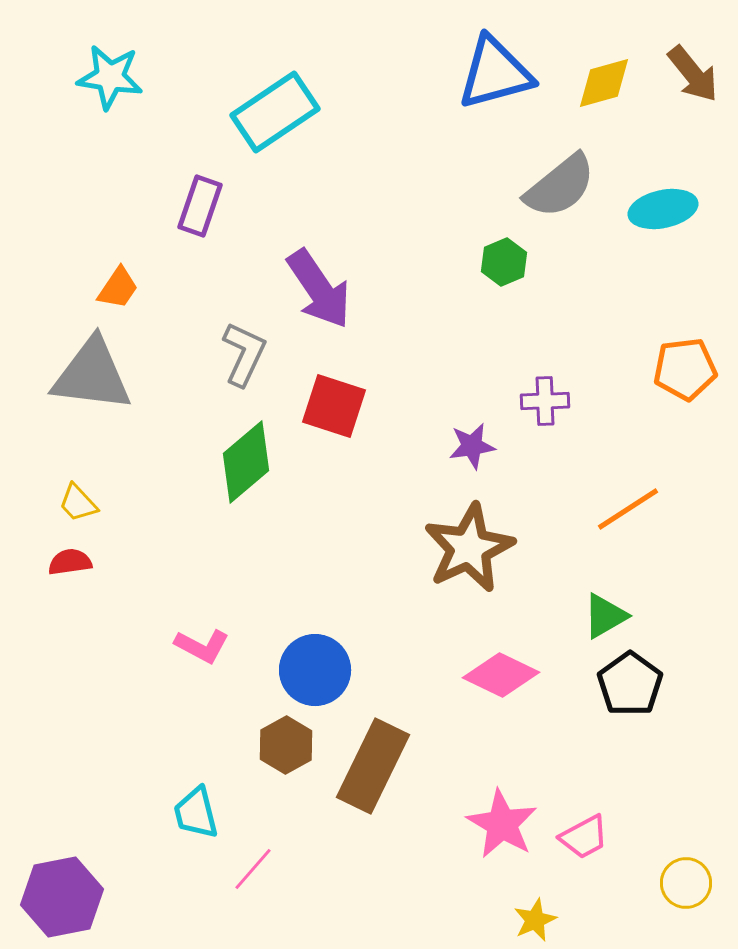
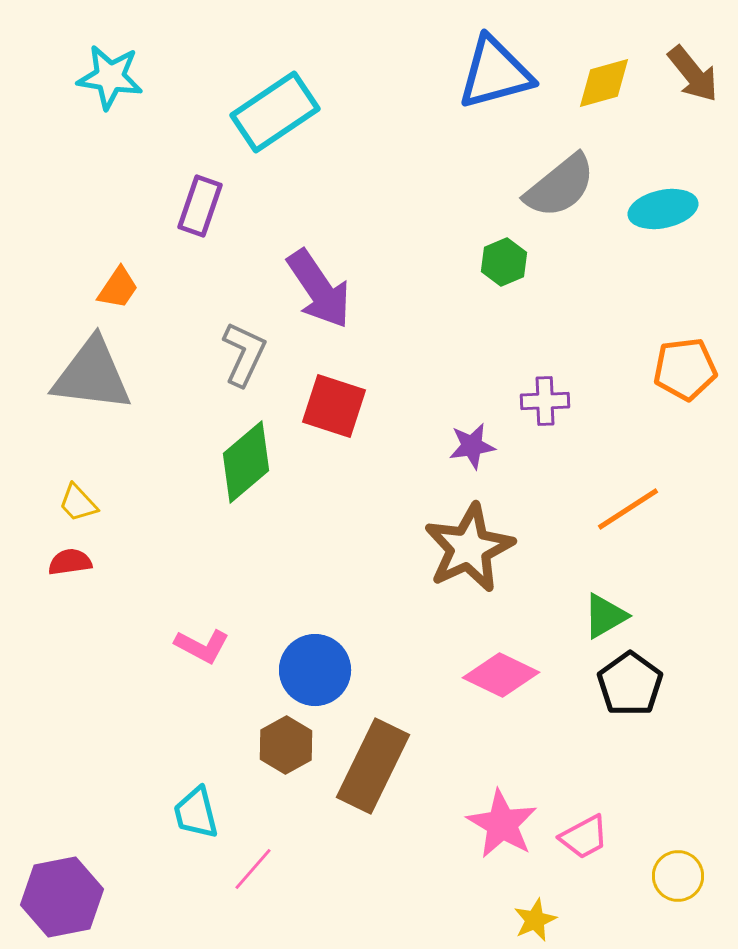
yellow circle: moved 8 px left, 7 px up
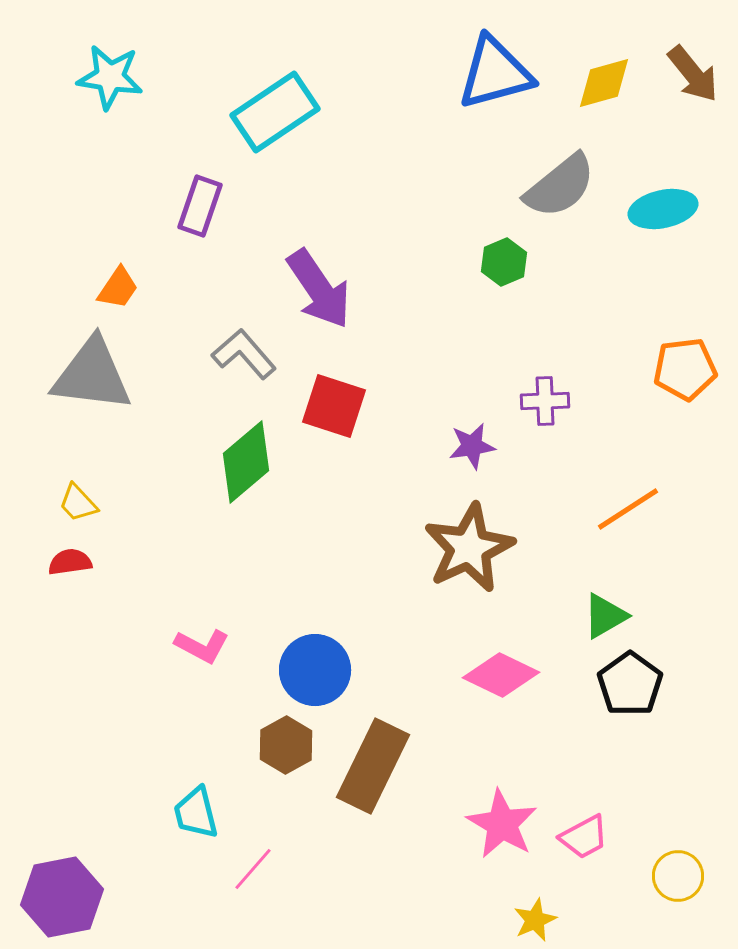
gray L-shape: rotated 66 degrees counterclockwise
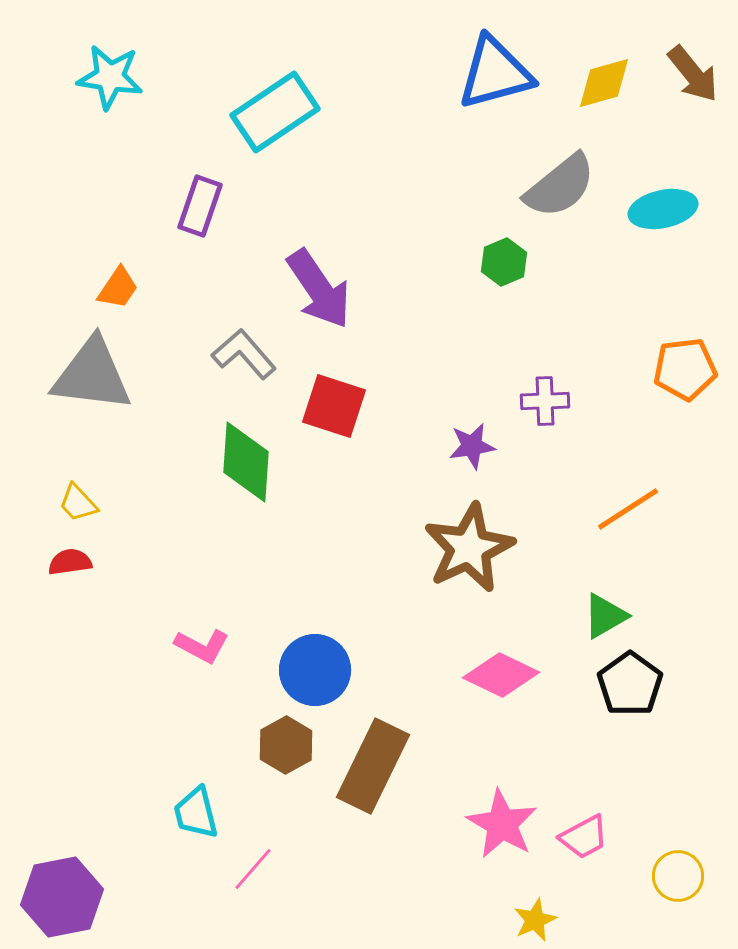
green diamond: rotated 46 degrees counterclockwise
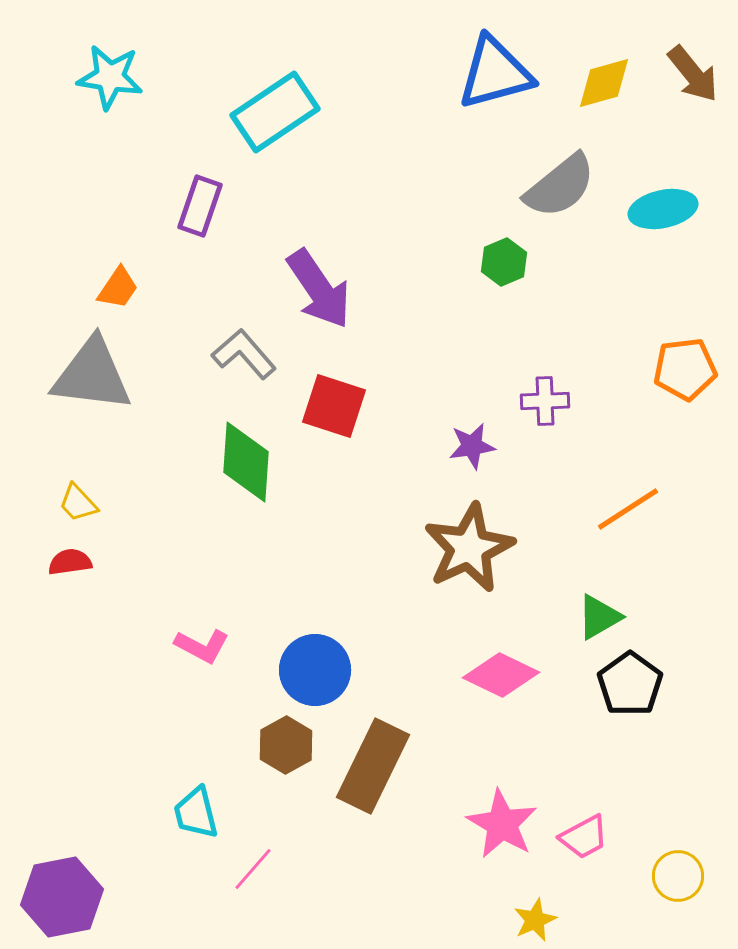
green triangle: moved 6 px left, 1 px down
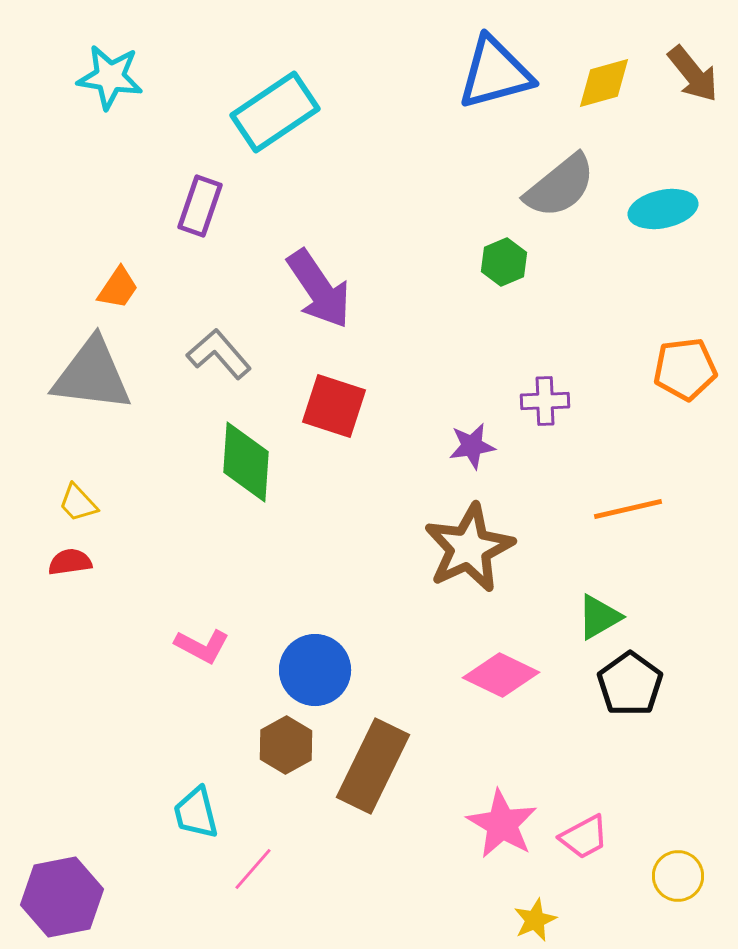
gray L-shape: moved 25 px left
orange line: rotated 20 degrees clockwise
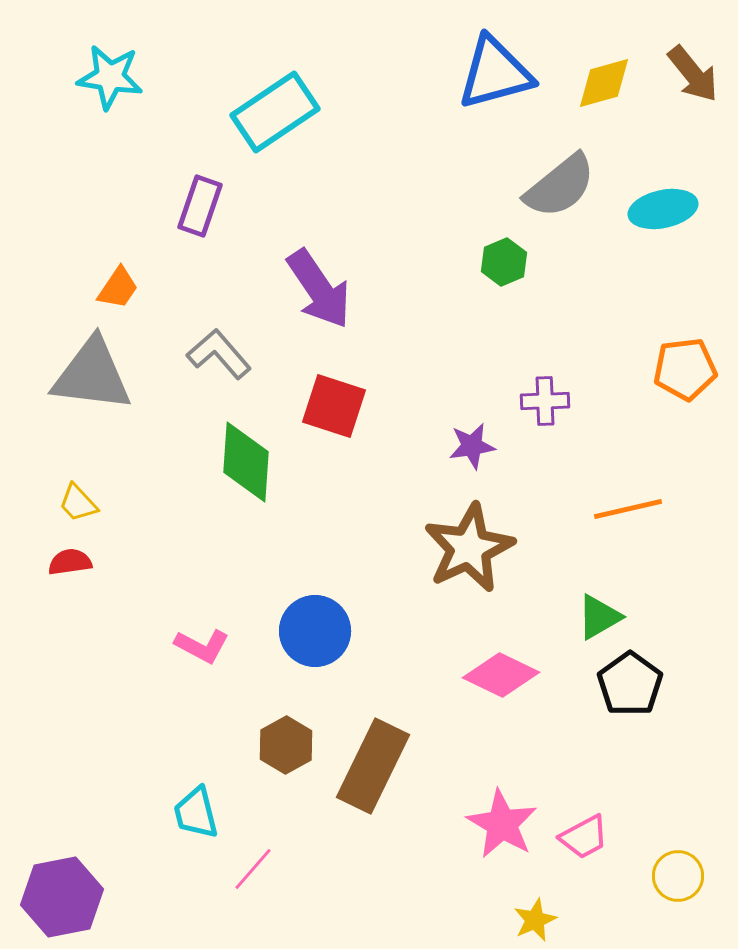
blue circle: moved 39 px up
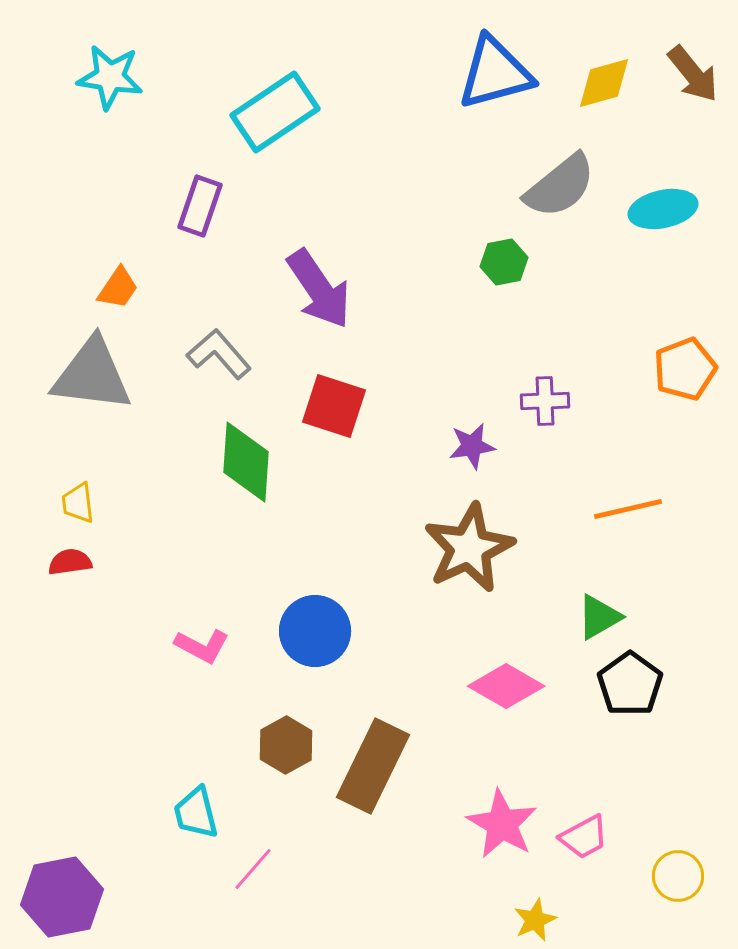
green hexagon: rotated 12 degrees clockwise
orange pentagon: rotated 14 degrees counterclockwise
yellow trapezoid: rotated 36 degrees clockwise
pink diamond: moved 5 px right, 11 px down; rotated 4 degrees clockwise
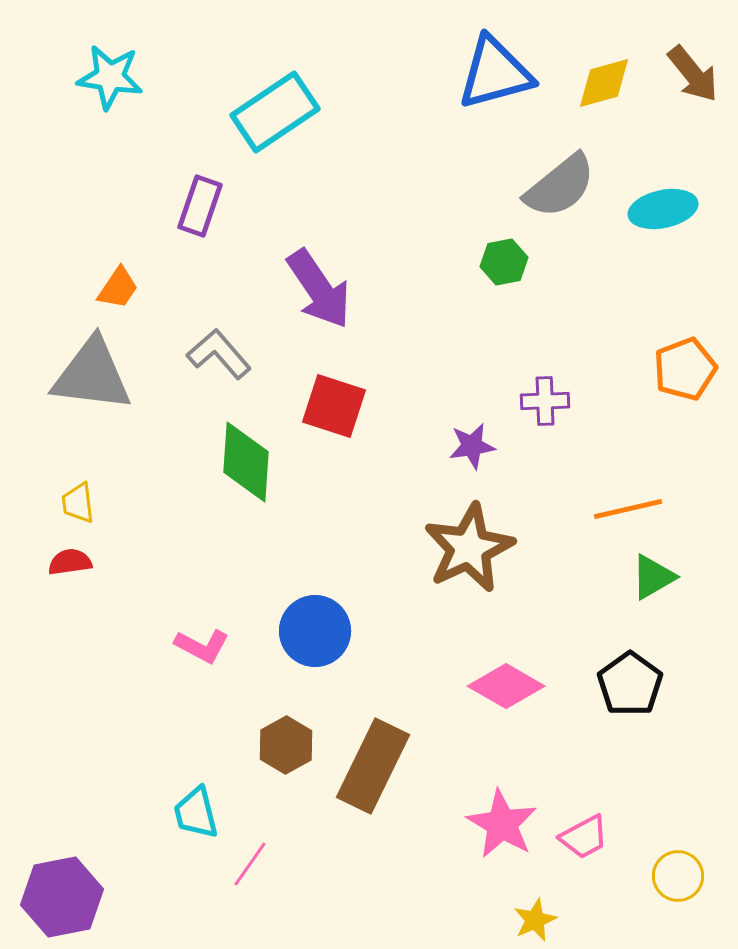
green triangle: moved 54 px right, 40 px up
pink line: moved 3 px left, 5 px up; rotated 6 degrees counterclockwise
